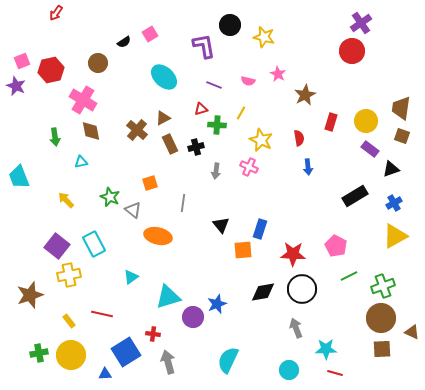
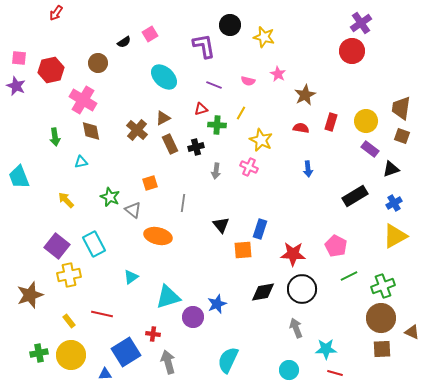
pink square at (22, 61): moved 3 px left, 3 px up; rotated 28 degrees clockwise
red semicircle at (299, 138): moved 2 px right, 10 px up; rotated 70 degrees counterclockwise
blue arrow at (308, 167): moved 2 px down
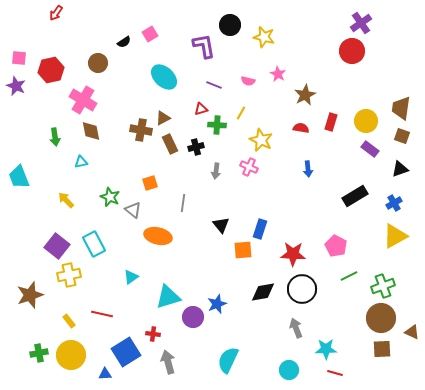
brown cross at (137, 130): moved 4 px right; rotated 30 degrees counterclockwise
black triangle at (391, 169): moved 9 px right
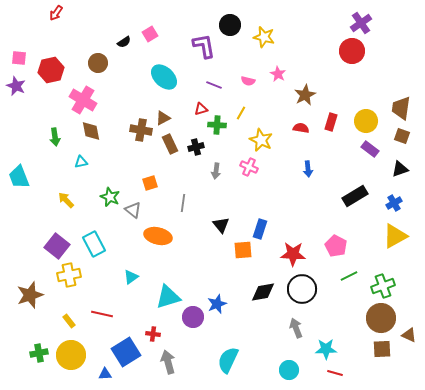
brown triangle at (412, 332): moved 3 px left, 3 px down
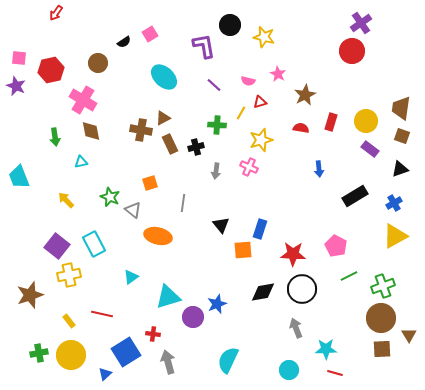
purple line at (214, 85): rotated 21 degrees clockwise
red triangle at (201, 109): moved 59 px right, 7 px up
yellow star at (261, 140): rotated 30 degrees clockwise
blue arrow at (308, 169): moved 11 px right
brown triangle at (409, 335): rotated 35 degrees clockwise
blue triangle at (105, 374): rotated 40 degrees counterclockwise
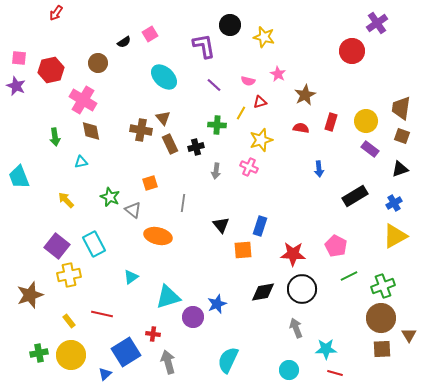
purple cross at (361, 23): moved 16 px right
brown triangle at (163, 118): rotated 42 degrees counterclockwise
blue rectangle at (260, 229): moved 3 px up
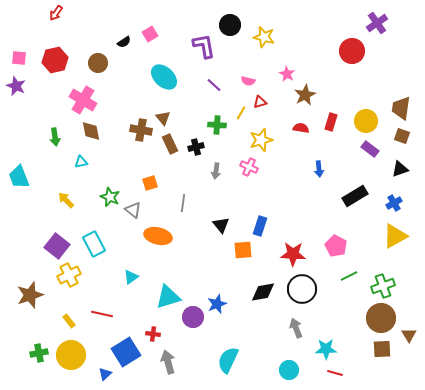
red hexagon at (51, 70): moved 4 px right, 10 px up
pink star at (278, 74): moved 9 px right
yellow cross at (69, 275): rotated 15 degrees counterclockwise
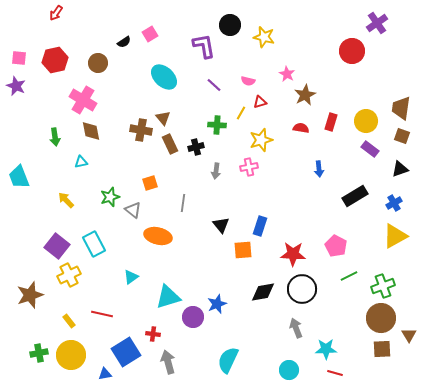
pink cross at (249, 167): rotated 36 degrees counterclockwise
green star at (110, 197): rotated 30 degrees clockwise
blue triangle at (105, 374): rotated 32 degrees clockwise
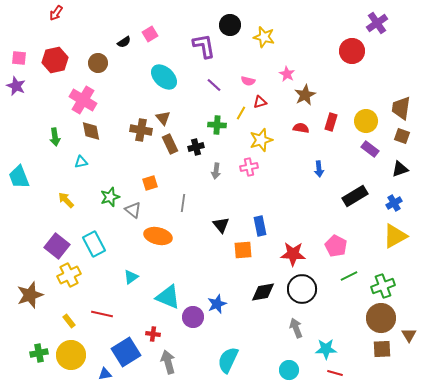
blue rectangle at (260, 226): rotated 30 degrees counterclockwise
cyan triangle at (168, 297): rotated 40 degrees clockwise
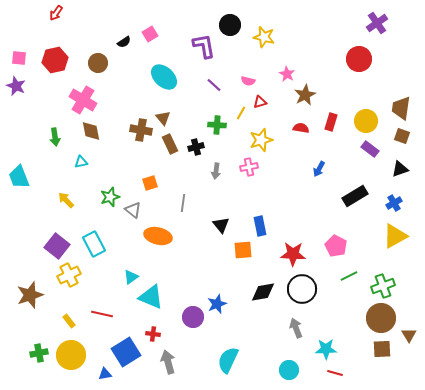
red circle at (352, 51): moved 7 px right, 8 px down
blue arrow at (319, 169): rotated 35 degrees clockwise
cyan triangle at (168, 297): moved 17 px left
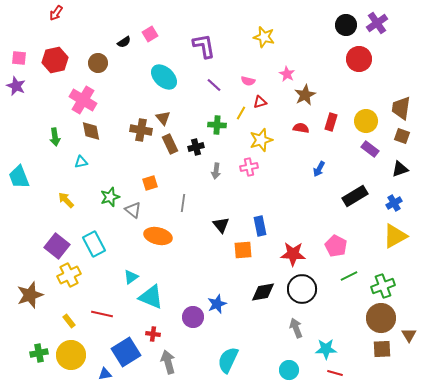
black circle at (230, 25): moved 116 px right
